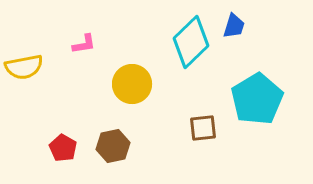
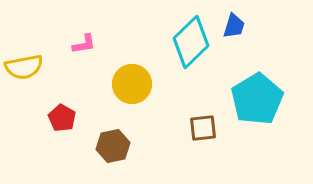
red pentagon: moved 1 px left, 30 px up
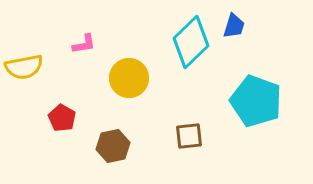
yellow circle: moved 3 px left, 6 px up
cyan pentagon: moved 1 px left, 2 px down; rotated 21 degrees counterclockwise
brown square: moved 14 px left, 8 px down
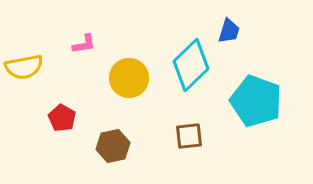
blue trapezoid: moved 5 px left, 5 px down
cyan diamond: moved 23 px down
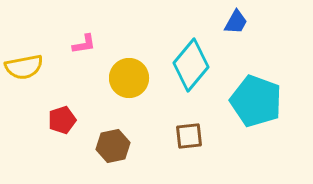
blue trapezoid: moved 7 px right, 9 px up; rotated 12 degrees clockwise
cyan diamond: rotated 6 degrees counterclockwise
red pentagon: moved 2 px down; rotated 24 degrees clockwise
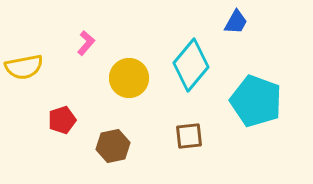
pink L-shape: moved 2 px right, 1 px up; rotated 40 degrees counterclockwise
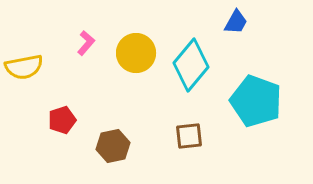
yellow circle: moved 7 px right, 25 px up
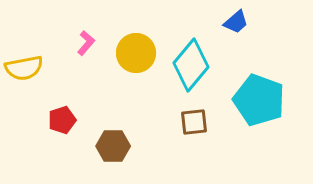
blue trapezoid: rotated 20 degrees clockwise
yellow semicircle: moved 1 px down
cyan pentagon: moved 3 px right, 1 px up
brown square: moved 5 px right, 14 px up
brown hexagon: rotated 12 degrees clockwise
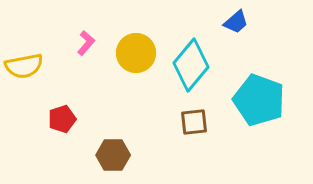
yellow semicircle: moved 2 px up
red pentagon: moved 1 px up
brown hexagon: moved 9 px down
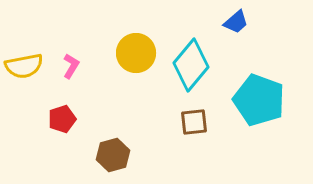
pink L-shape: moved 15 px left, 23 px down; rotated 10 degrees counterclockwise
brown hexagon: rotated 16 degrees counterclockwise
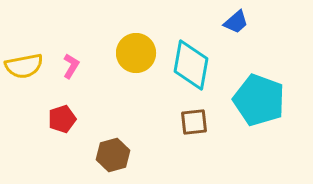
cyan diamond: rotated 30 degrees counterclockwise
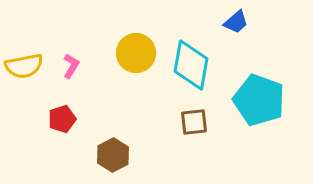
brown hexagon: rotated 12 degrees counterclockwise
